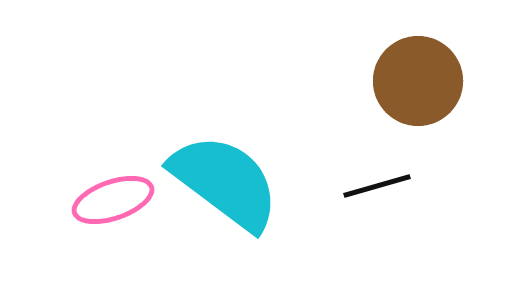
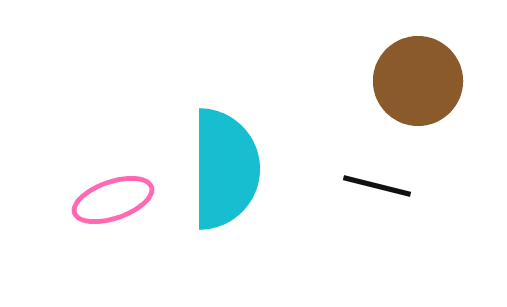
cyan semicircle: moved 13 px up; rotated 53 degrees clockwise
black line: rotated 30 degrees clockwise
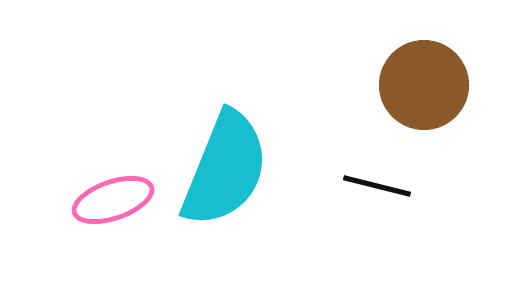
brown circle: moved 6 px right, 4 px down
cyan semicircle: rotated 22 degrees clockwise
